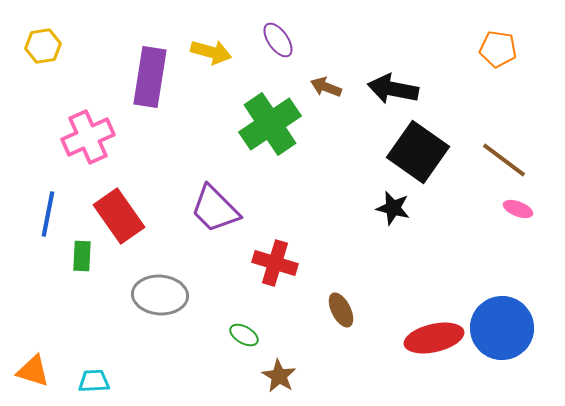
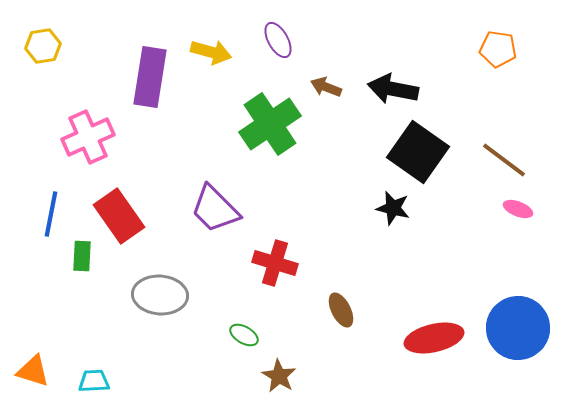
purple ellipse: rotated 6 degrees clockwise
blue line: moved 3 px right
blue circle: moved 16 px right
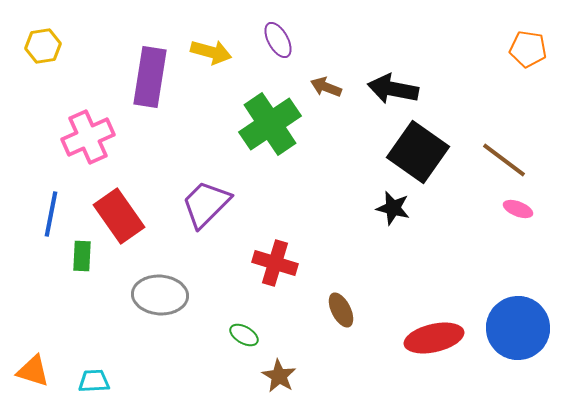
orange pentagon: moved 30 px right
purple trapezoid: moved 9 px left, 5 px up; rotated 90 degrees clockwise
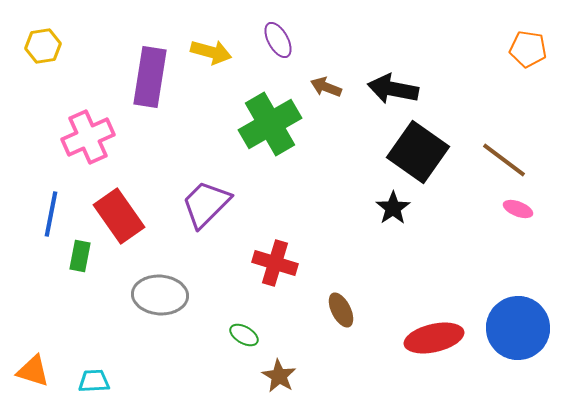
green cross: rotated 4 degrees clockwise
black star: rotated 24 degrees clockwise
green rectangle: moved 2 px left; rotated 8 degrees clockwise
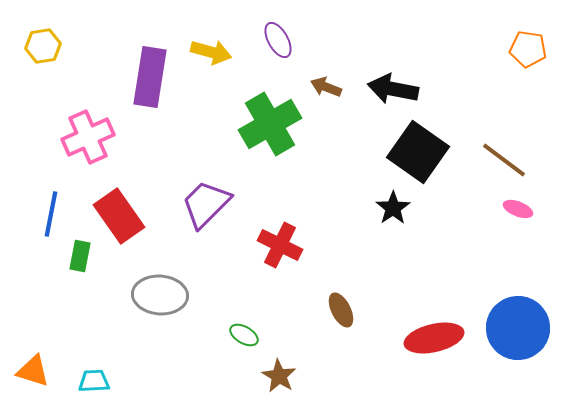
red cross: moved 5 px right, 18 px up; rotated 9 degrees clockwise
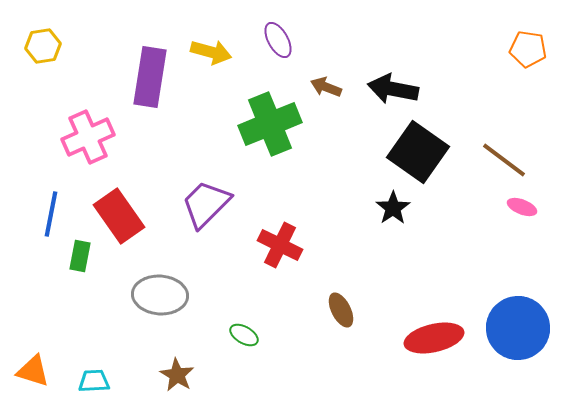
green cross: rotated 8 degrees clockwise
pink ellipse: moved 4 px right, 2 px up
brown star: moved 102 px left, 1 px up
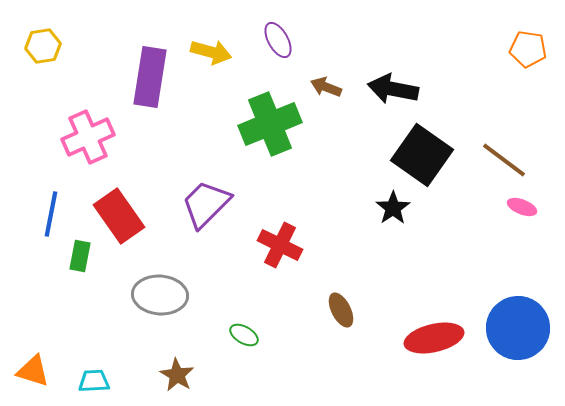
black square: moved 4 px right, 3 px down
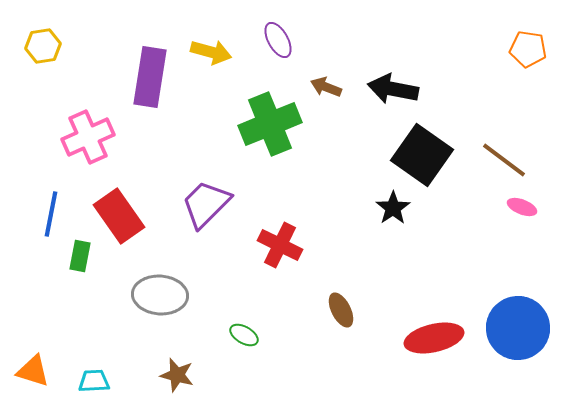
brown star: rotated 16 degrees counterclockwise
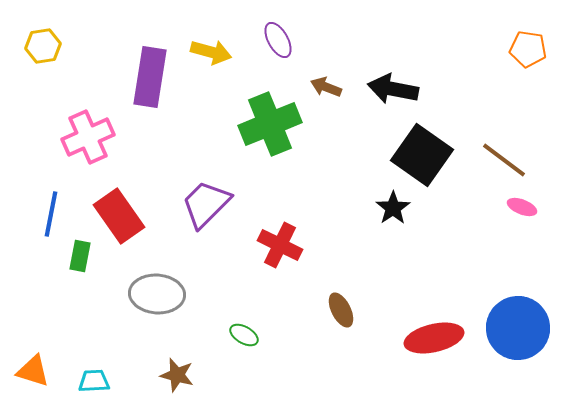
gray ellipse: moved 3 px left, 1 px up
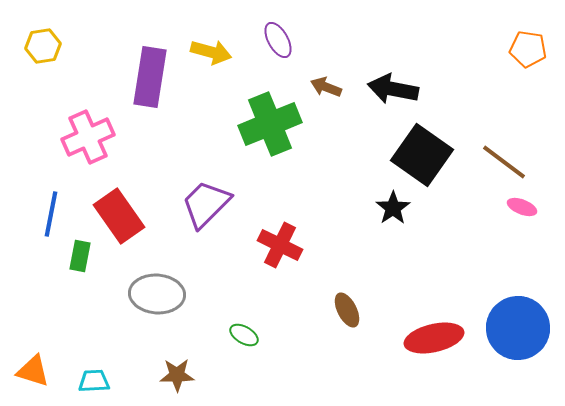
brown line: moved 2 px down
brown ellipse: moved 6 px right
brown star: rotated 16 degrees counterclockwise
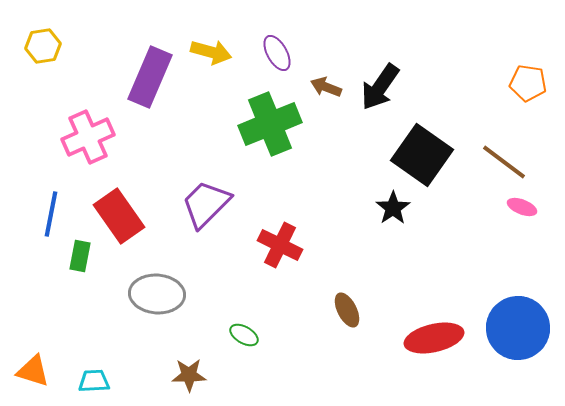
purple ellipse: moved 1 px left, 13 px down
orange pentagon: moved 34 px down
purple rectangle: rotated 14 degrees clockwise
black arrow: moved 13 px left, 2 px up; rotated 66 degrees counterclockwise
brown star: moved 12 px right
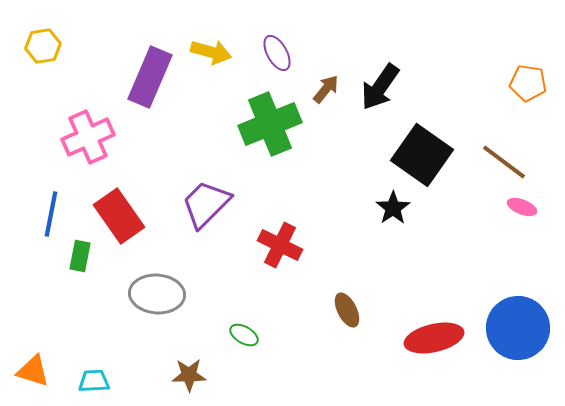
brown arrow: moved 2 px down; rotated 108 degrees clockwise
